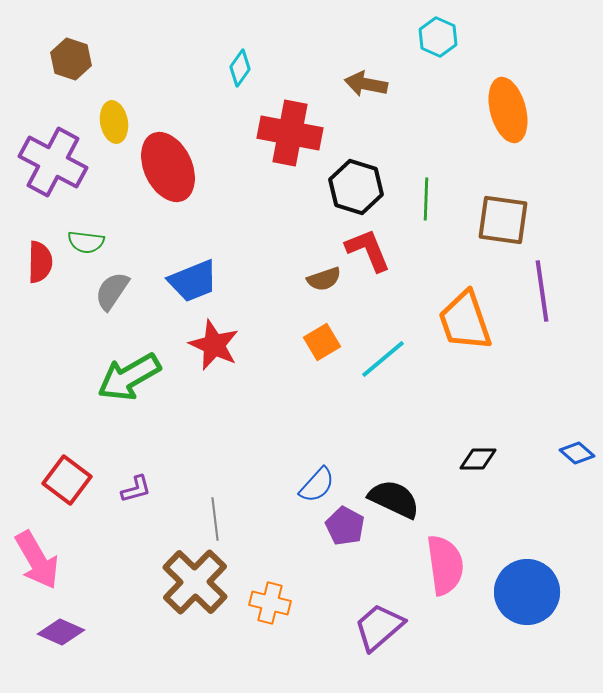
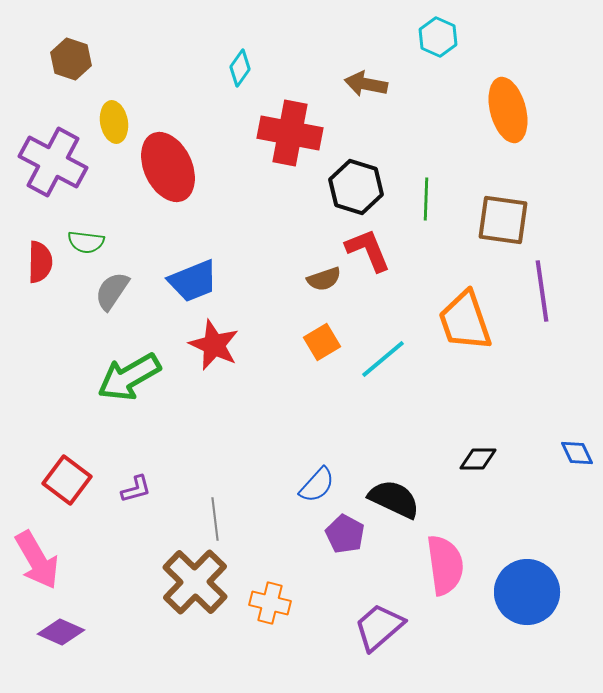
blue diamond: rotated 24 degrees clockwise
purple pentagon: moved 8 px down
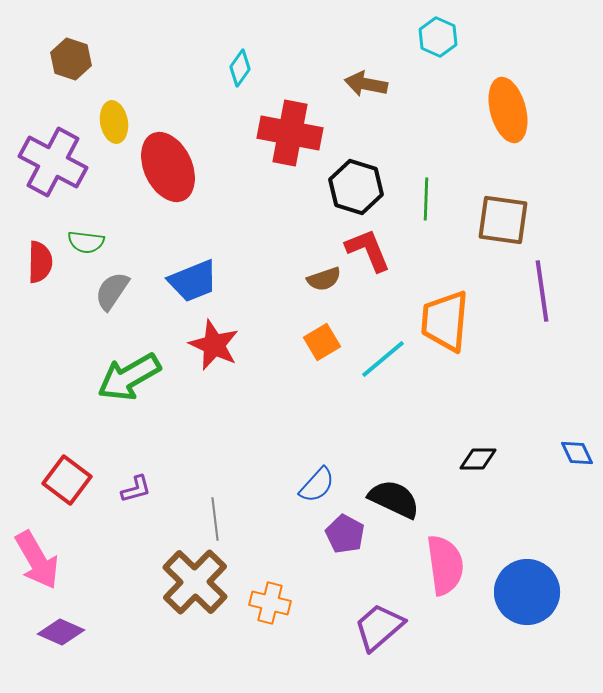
orange trapezoid: moved 20 px left; rotated 24 degrees clockwise
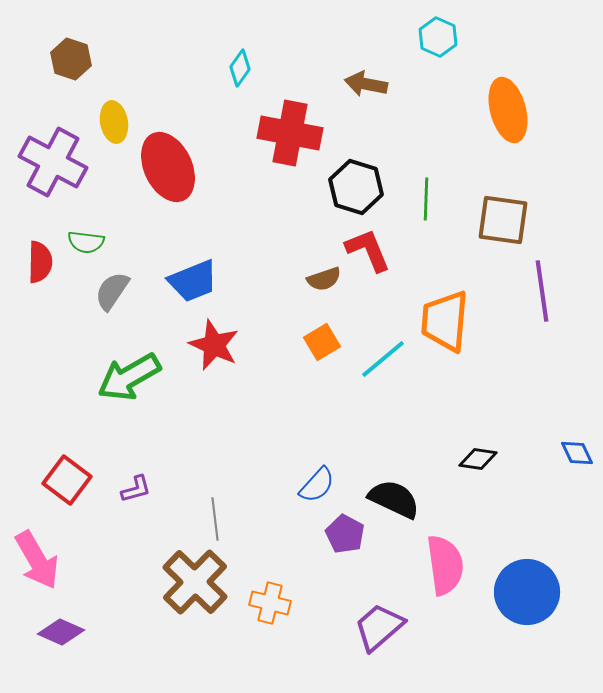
black diamond: rotated 9 degrees clockwise
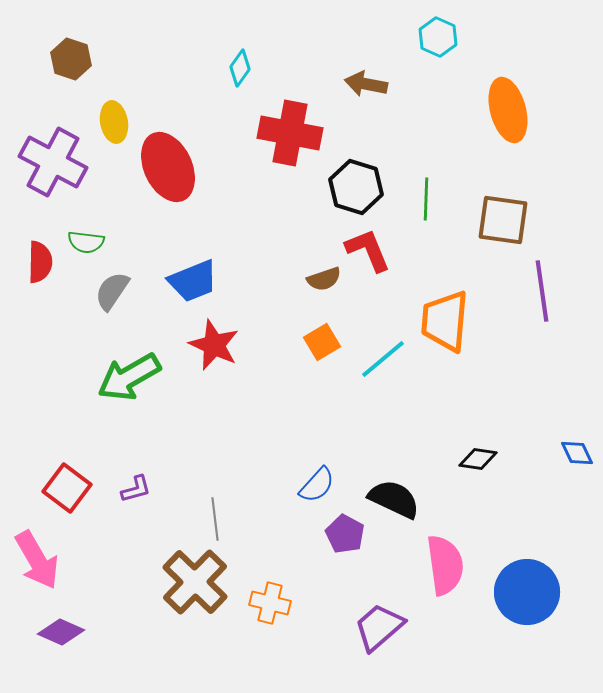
red square: moved 8 px down
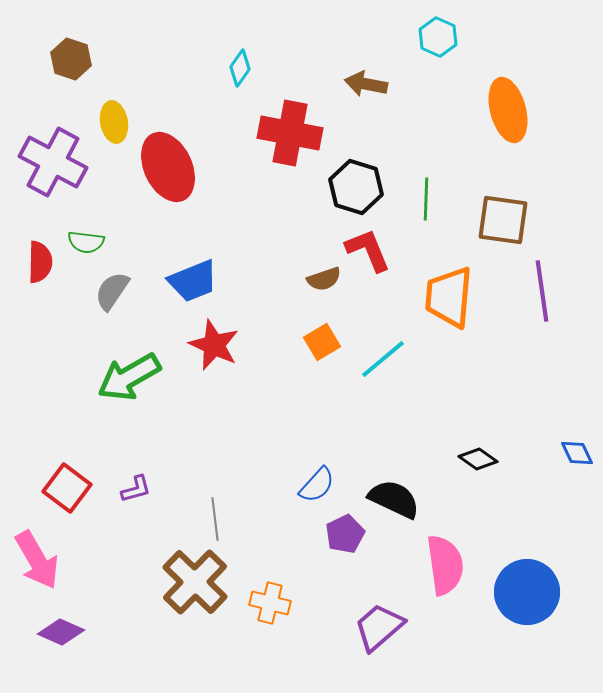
orange trapezoid: moved 4 px right, 24 px up
black diamond: rotated 27 degrees clockwise
purple pentagon: rotated 18 degrees clockwise
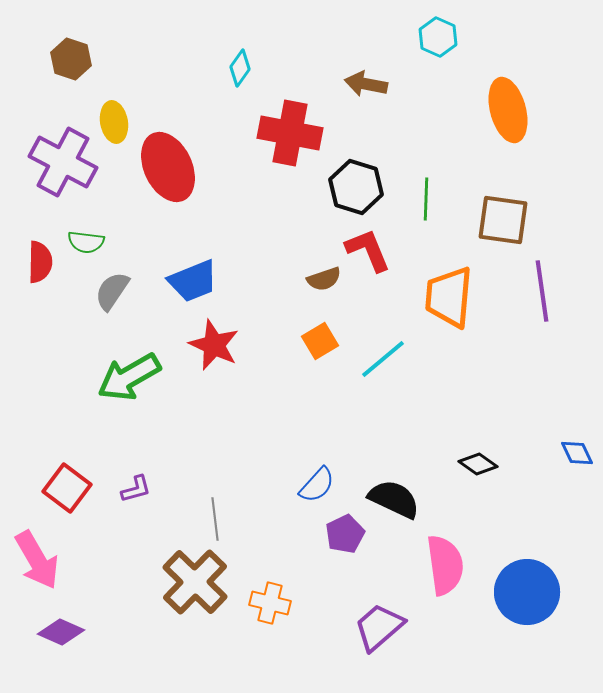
purple cross: moved 10 px right
orange square: moved 2 px left, 1 px up
black diamond: moved 5 px down
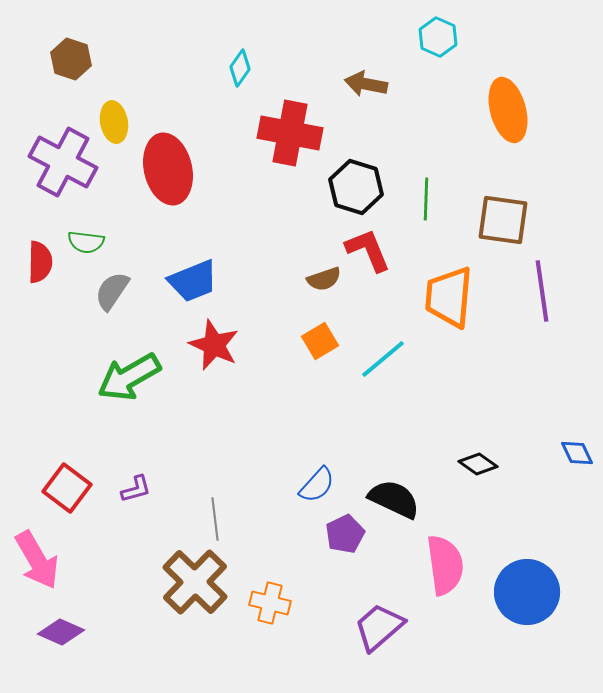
red ellipse: moved 2 px down; rotated 12 degrees clockwise
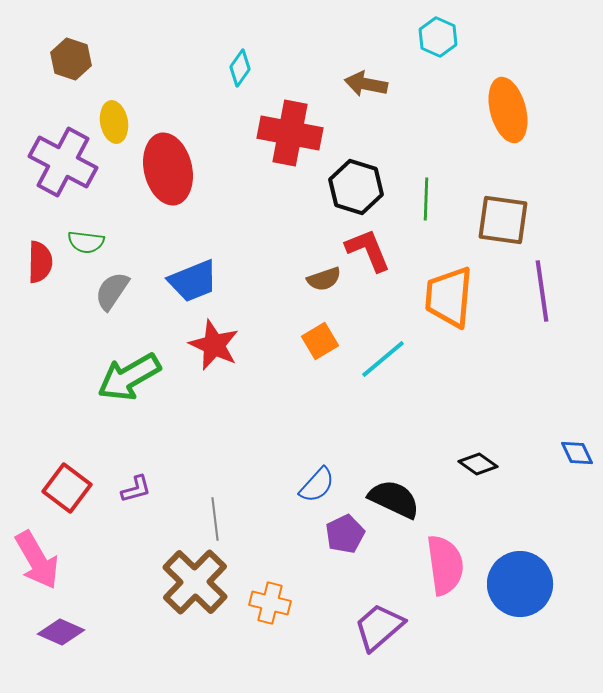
blue circle: moved 7 px left, 8 px up
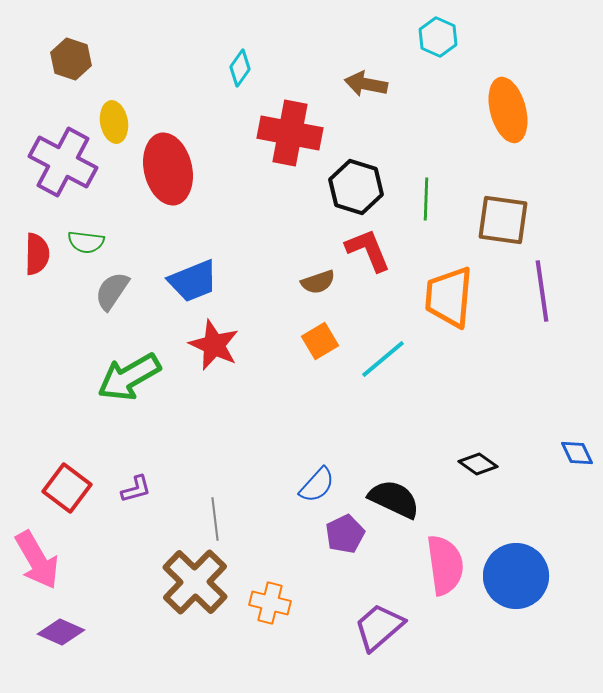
red semicircle: moved 3 px left, 8 px up
brown semicircle: moved 6 px left, 3 px down
blue circle: moved 4 px left, 8 px up
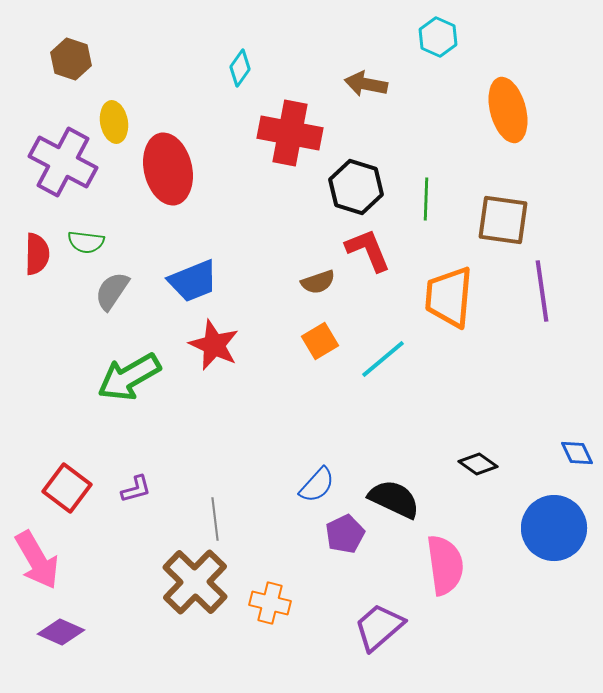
blue circle: moved 38 px right, 48 px up
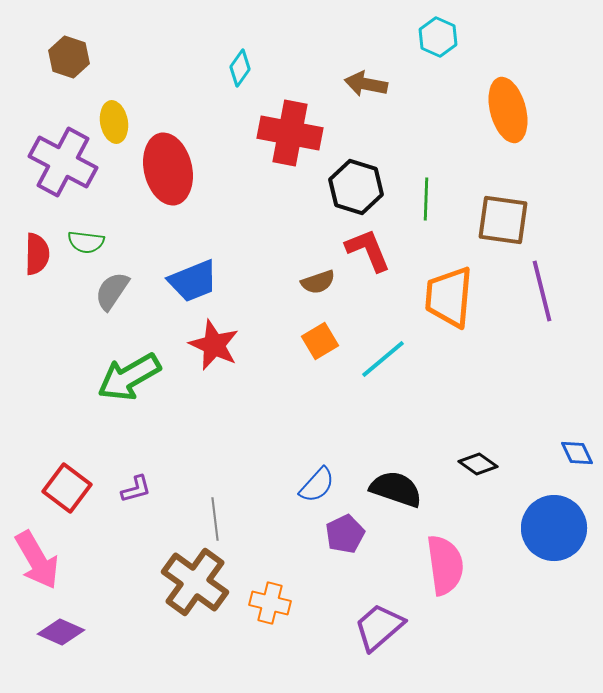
brown hexagon: moved 2 px left, 2 px up
purple line: rotated 6 degrees counterclockwise
black semicircle: moved 2 px right, 10 px up; rotated 6 degrees counterclockwise
brown cross: rotated 8 degrees counterclockwise
